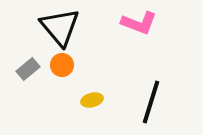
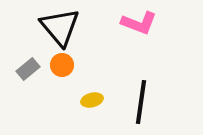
black line: moved 10 px left; rotated 9 degrees counterclockwise
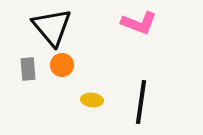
black triangle: moved 8 px left
gray rectangle: rotated 55 degrees counterclockwise
yellow ellipse: rotated 20 degrees clockwise
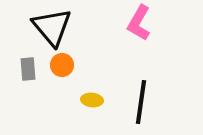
pink L-shape: rotated 99 degrees clockwise
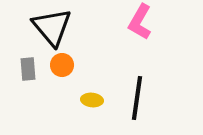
pink L-shape: moved 1 px right, 1 px up
black line: moved 4 px left, 4 px up
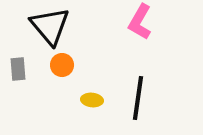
black triangle: moved 2 px left, 1 px up
gray rectangle: moved 10 px left
black line: moved 1 px right
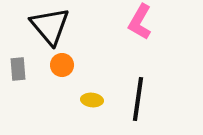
black line: moved 1 px down
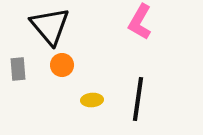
yellow ellipse: rotated 10 degrees counterclockwise
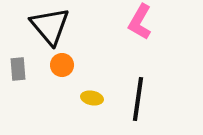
yellow ellipse: moved 2 px up; rotated 15 degrees clockwise
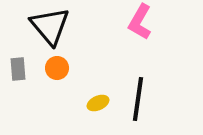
orange circle: moved 5 px left, 3 px down
yellow ellipse: moved 6 px right, 5 px down; rotated 35 degrees counterclockwise
